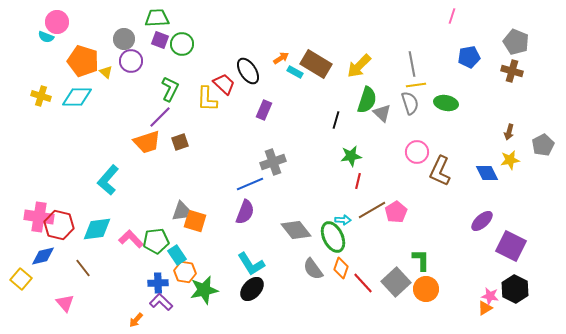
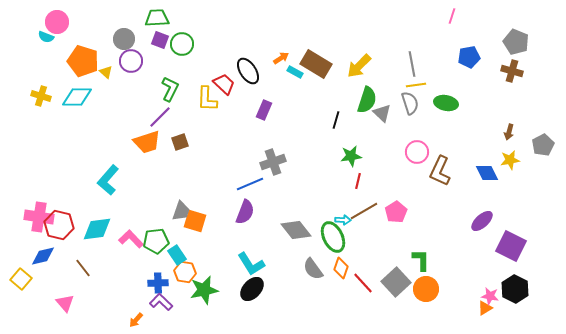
brown line at (372, 210): moved 8 px left, 1 px down
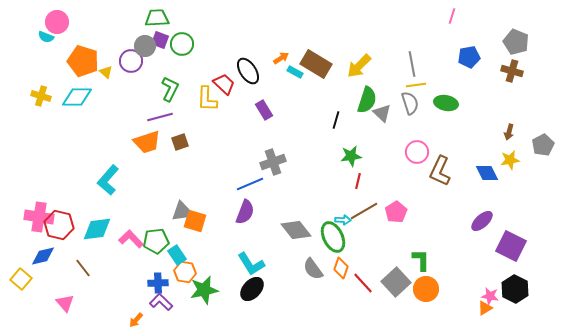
gray circle at (124, 39): moved 21 px right, 7 px down
purple rectangle at (264, 110): rotated 54 degrees counterclockwise
purple line at (160, 117): rotated 30 degrees clockwise
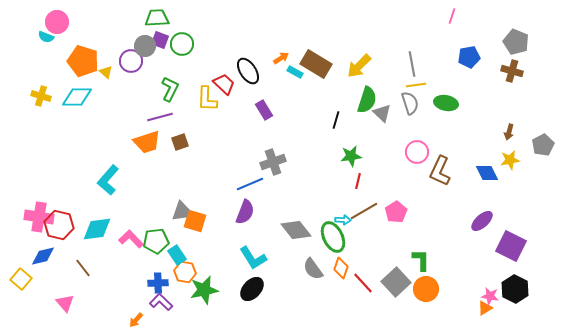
cyan L-shape at (251, 264): moved 2 px right, 6 px up
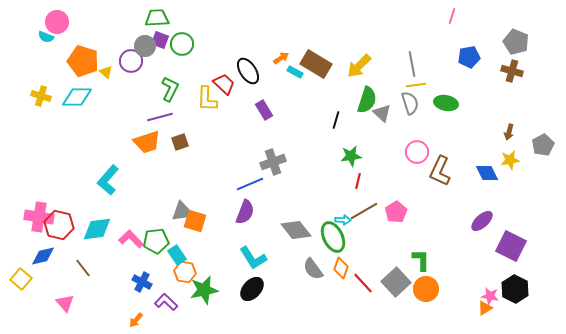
blue cross at (158, 283): moved 16 px left, 1 px up; rotated 30 degrees clockwise
purple L-shape at (161, 302): moved 5 px right
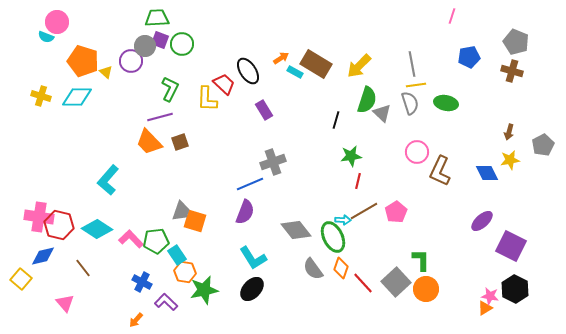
orange trapezoid at (147, 142): moved 2 px right; rotated 64 degrees clockwise
cyan diamond at (97, 229): rotated 40 degrees clockwise
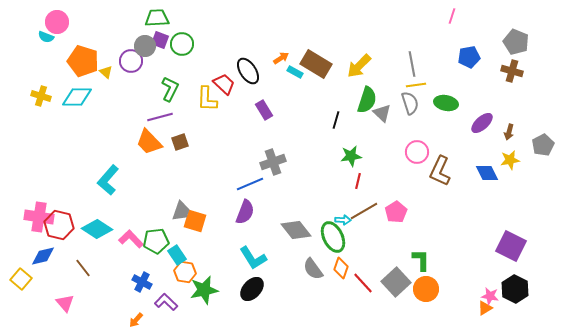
purple ellipse at (482, 221): moved 98 px up
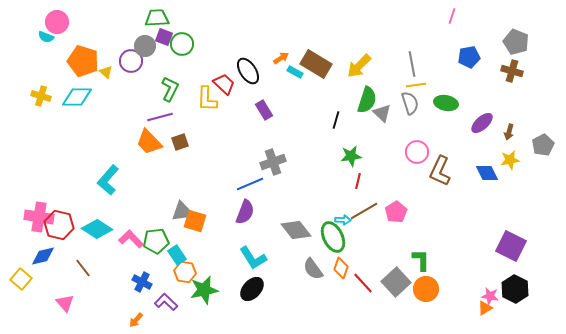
purple square at (160, 40): moved 4 px right, 3 px up
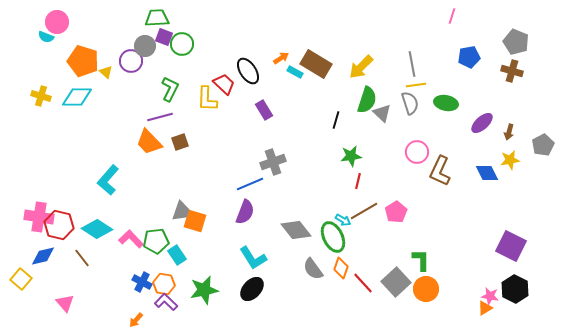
yellow arrow at (359, 66): moved 2 px right, 1 px down
cyan arrow at (343, 220): rotated 28 degrees clockwise
brown line at (83, 268): moved 1 px left, 10 px up
orange hexagon at (185, 272): moved 21 px left, 12 px down
